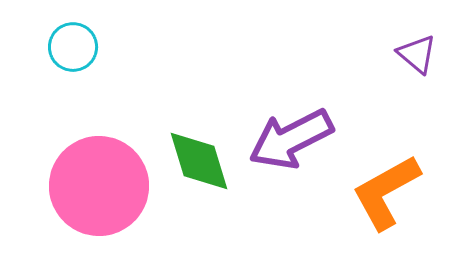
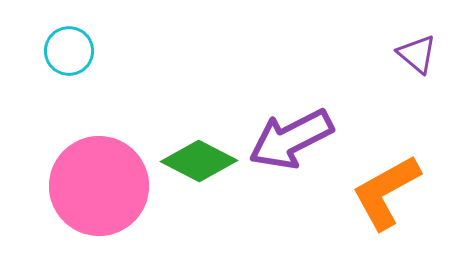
cyan circle: moved 4 px left, 4 px down
green diamond: rotated 46 degrees counterclockwise
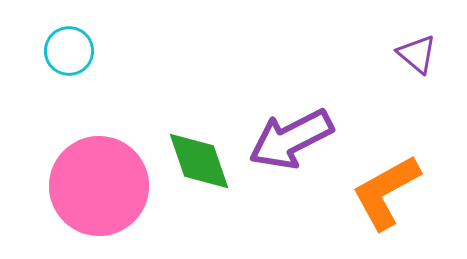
green diamond: rotated 44 degrees clockwise
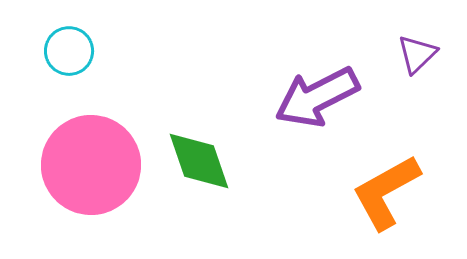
purple triangle: rotated 36 degrees clockwise
purple arrow: moved 26 px right, 42 px up
pink circle: moved 8 px left, 21 px up
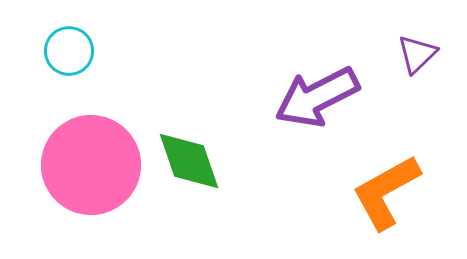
green diamond: moved 10 px left
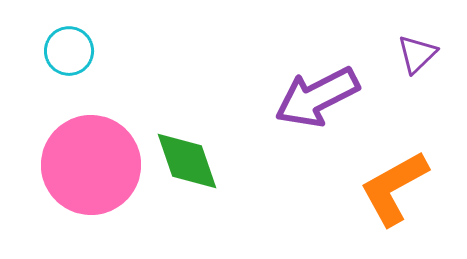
green diamond: moved 2 px left
orange L-shape: moved 8 px right, 4 px up
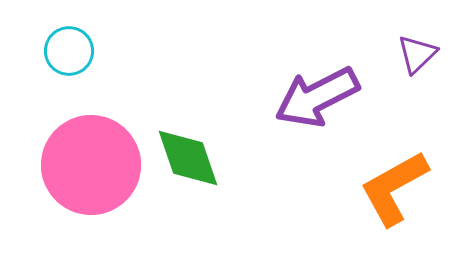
green diamond: moved 1 px right, 3 px up
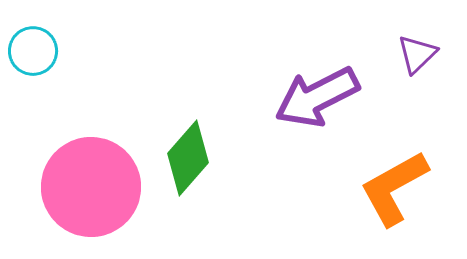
cyan circle: moved 36 px left
green diamond: rotated 60 degrees clockwise
pink circle: moved 22 px down
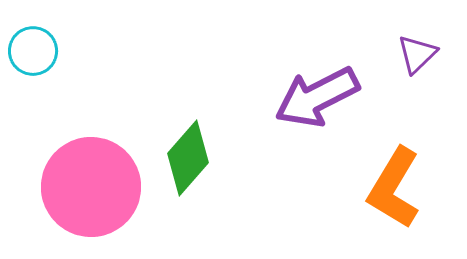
orange L-shape: rotated 30 degrees counterclockwise
